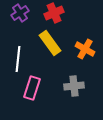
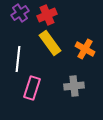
red cross: moved 7 px left, 2 px down
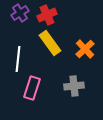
orange cross: rotated 18 degrees clockwise
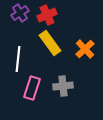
gray cross: moved 11 px left
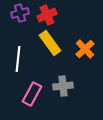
purple cross: rotated 18 degrees clockwise
pink rectangle: moved 6 px down; rotated 10 degrees clockwise
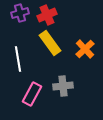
white line: rotated 15 degrees counterclockwise
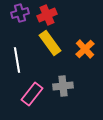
white line: moved 1 px left, 1 px down
pink rectangle: rotated 10 degrees clockwise
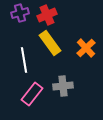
orange cross: moved 1 px right, 1 px up
white line: moved 7 px right
